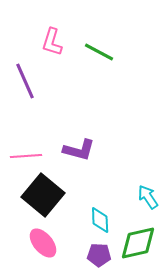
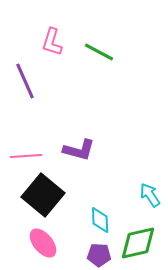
cyan arrow: moved 2 px right, 2 px up
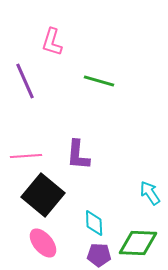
green line: moved 29 px down; rotated 12 degrees counterclockwise
purple L-shape: moved 1 px left, 5 px down; rotated 80 degrees clockwise
cyan arrow: moved 2 px up
cyan diamond: moved 6 px left, 3 px down
green diamond: rotated 15 degrees clockwise
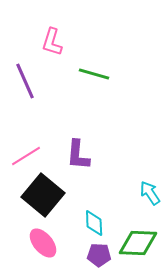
green line: moved 5 px left, 7 px up
pink line: rotated 28 degrees counterclockwise
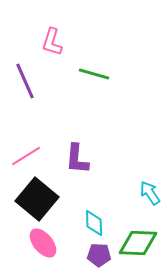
purple L-shape: moved 1 px left, 4 px down
black square: moved 6 px left, 4 px down
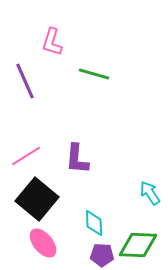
green diamond: moved 2 px down
purple pentagon: moved 3 px right
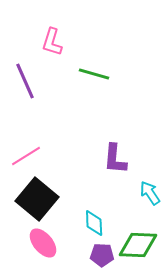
purple L-shape: moved 38 px right
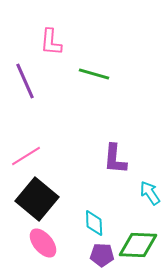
pink L-shape: moved 1 px left; rotated 12 degrees counterclockwise
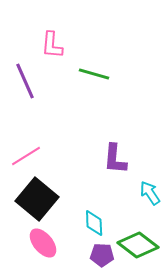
pink L-shape: moved 1 px right, 3 px down
green diamond: rotated 36 degrees clockwise
